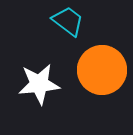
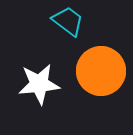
orange circle: moved 1 px left, 1 px down
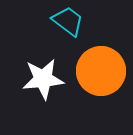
white star: moved 4 px right, 5 px up
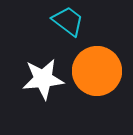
orange circle: moved 4 px left
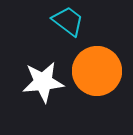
white star: moved 3 px down
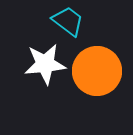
white star: moved 2 px right, 18 px up
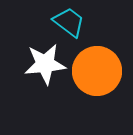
cyan trapezoid: moved 1 px right, 1 px down
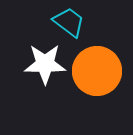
white star: rotated 6 degrees clockwise
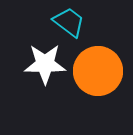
orange circle: moved 1 px right
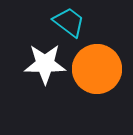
orange circle: moved 1 px left, 2 px up
